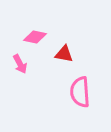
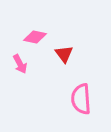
red triangle: rotated 42 degrees clockwise
pink semicircle: moved 1 px right, 7 px down
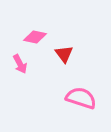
pink semicircle: moved 1 px up; rotated 112 degrees clockwise
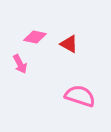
red triangle: moved 5 px right, 10 px up; rotated 24 degrees counterclockwise
pink semicircle: moved 1 px left, 2 px up
